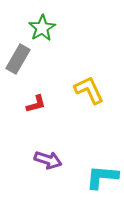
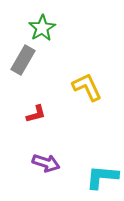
gray rectangle: moved 5 px right, 1 px down
yellow L-shape: moved 2 px left, 3 px up
red L-shape: moved 10 px down
purple arrow: moved 2 px left, 3 px down
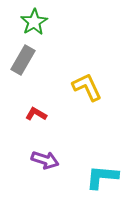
green star: moved 8 px left, 6 px up
red L-shape: rotated 135 degrees counterclockwise
purple arrow: moved 1 px left, 3 px up
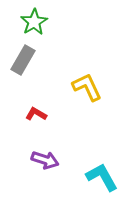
cyan L-shape: rotated 56 degrees clockwise
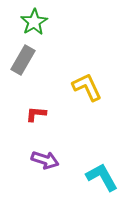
red L-shape: rotated 25 degrees counterclockwise
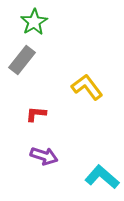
gray rectangle: moved 1 px left; rotated 8 degrees clockwise
yellow L-shape: rotated 12 degrees counterclockwise
purple arrow: moved 1 px left, 4 px up
cyan L-shape: rotated 20 degrees counterclockwise
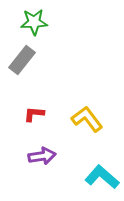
green star: rotated 28 degrees clockwise
yellow L-shape: moved 32 px down
red L-shape: moved 2 px left
purple arrow: moved 2 px left; rotated 28 degrees counterclockwise
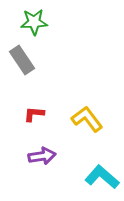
gray rectangle: rotated 72 degrees counterclockwise
